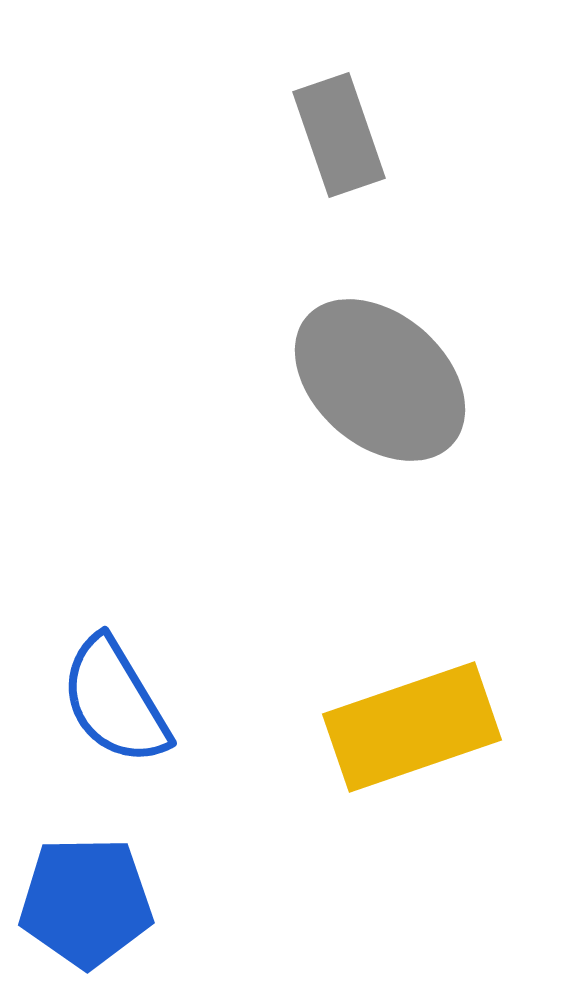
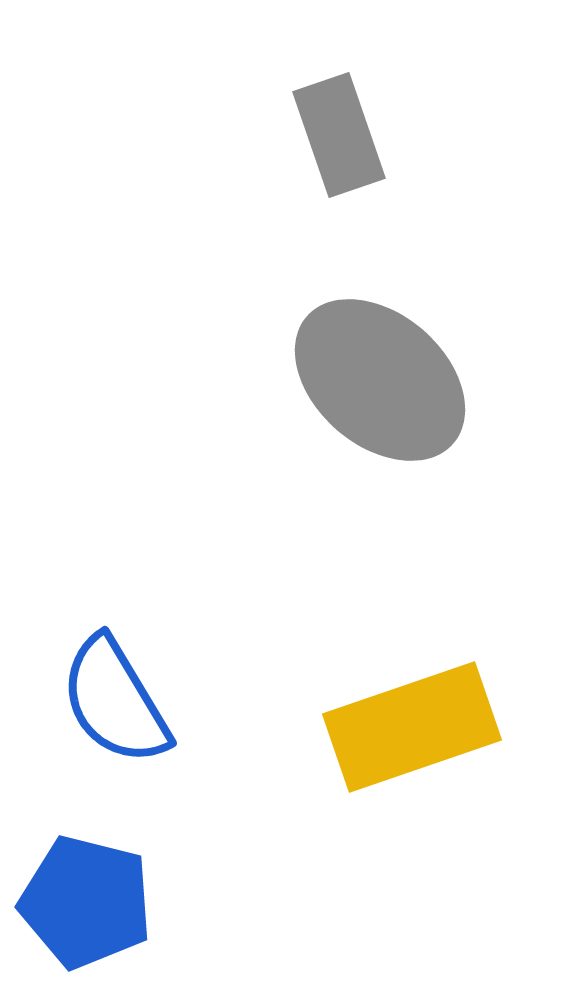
blue pentagon: rotated 15 degrees clockwise
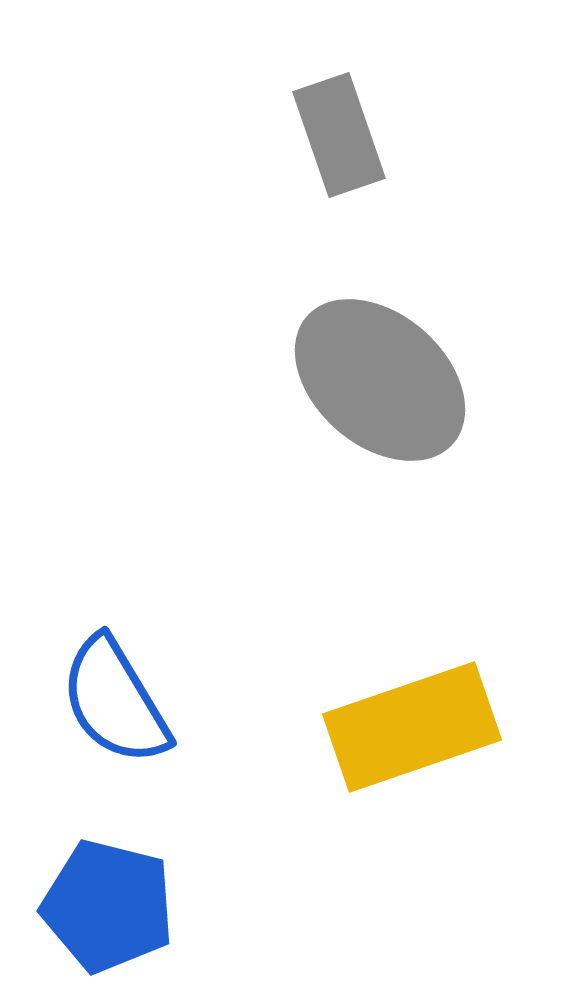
blue pentagon: moved 22 px right, 4 px down
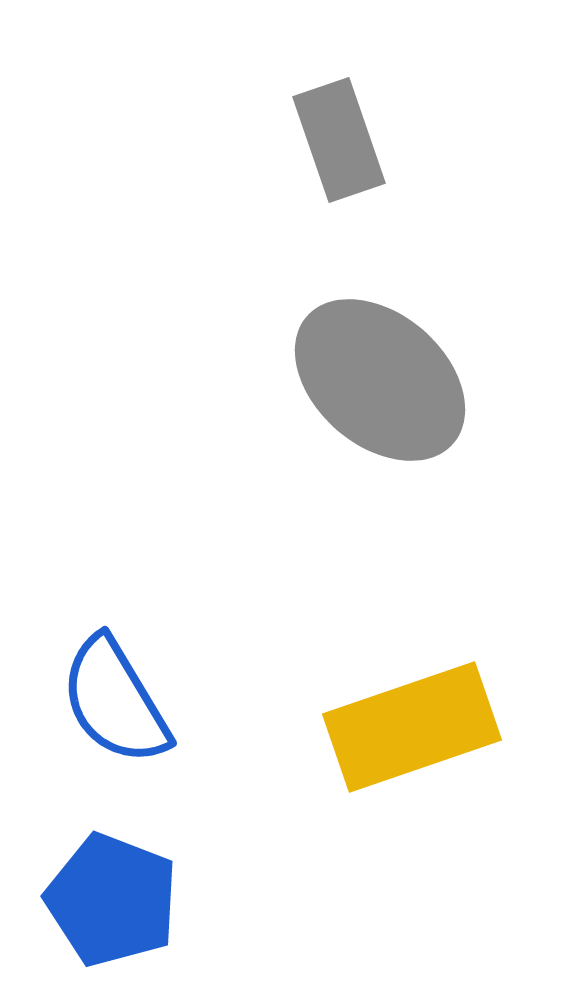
gray rectangle: moved 5 px down
blue pentagon: moved 4 px right, 6 px up; rotated 7 degrees clockwise
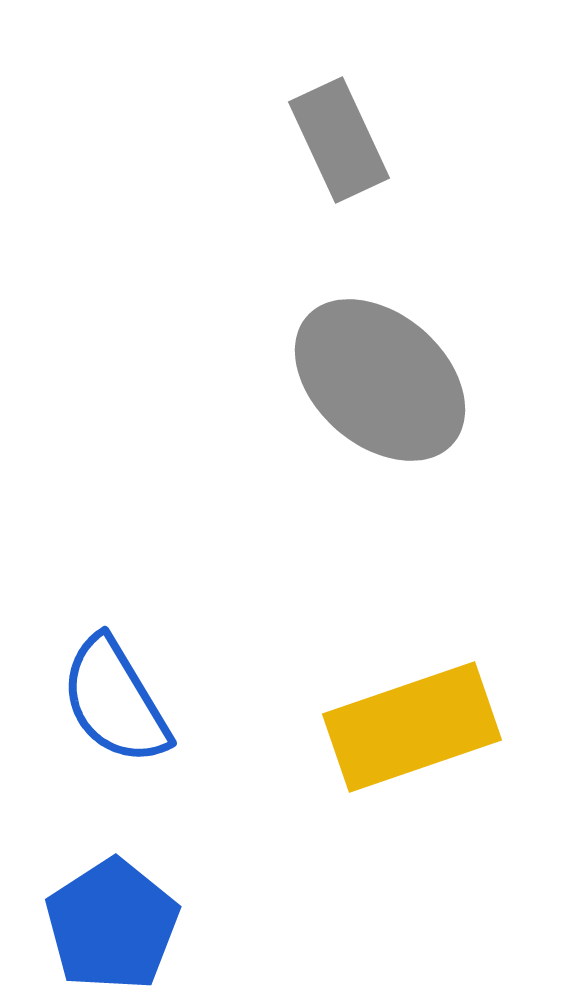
gray rectangle: rotated 6 degrees counterclockwise
blue pentagon: moved 25 px down; rotated 18 degrees clockwise
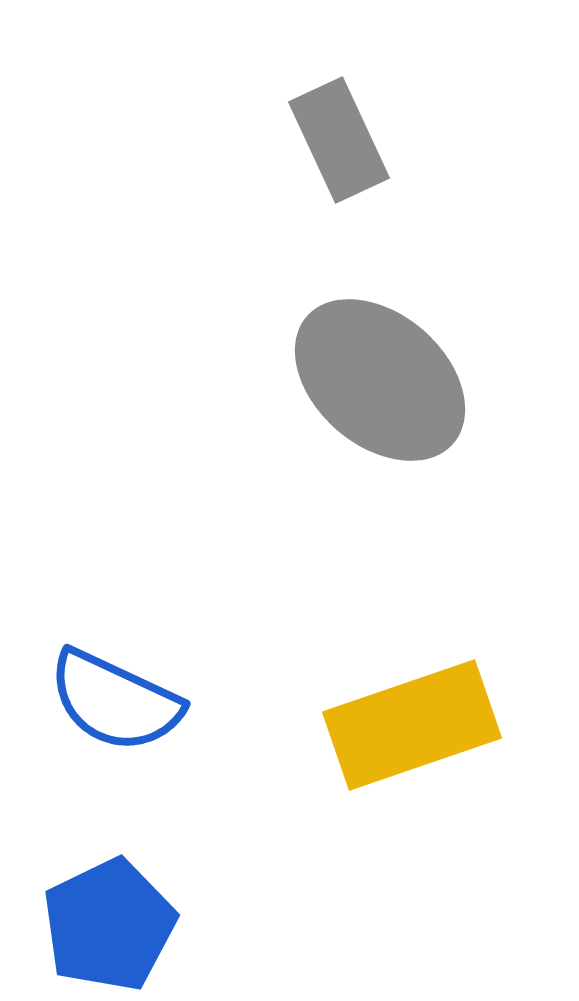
blue semicircle: rotated 34 degrees counterclockwise
yellow rectangle: moved 2 px up
blue pentagon: moved 3 px left; rotated 7 degrees clockwise
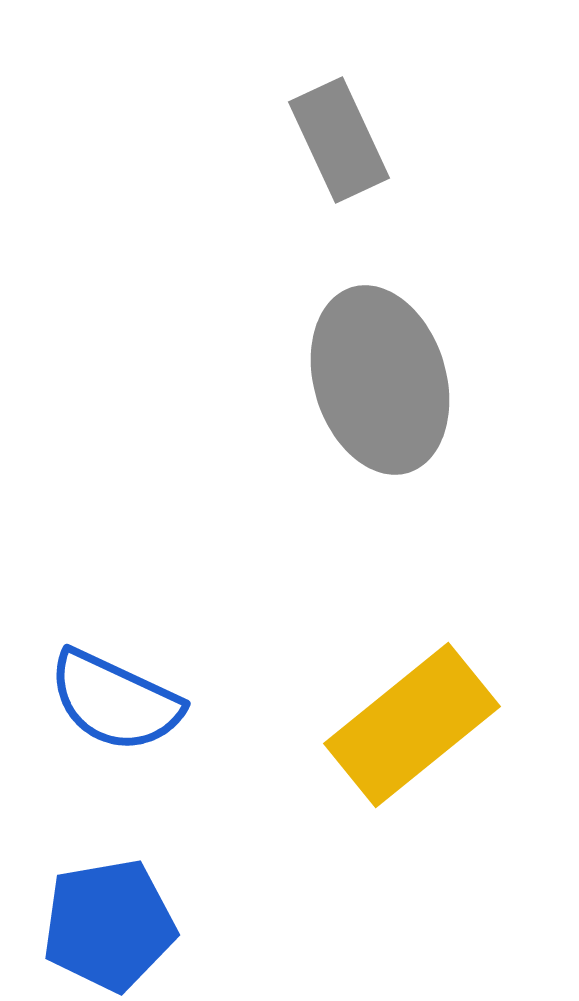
gray ellipse: rotated 32 degrees clockwise
yellow rectangle: rotated 20 degrees counterclockwise
blue pentagon: rotated 16 degrees clockwise
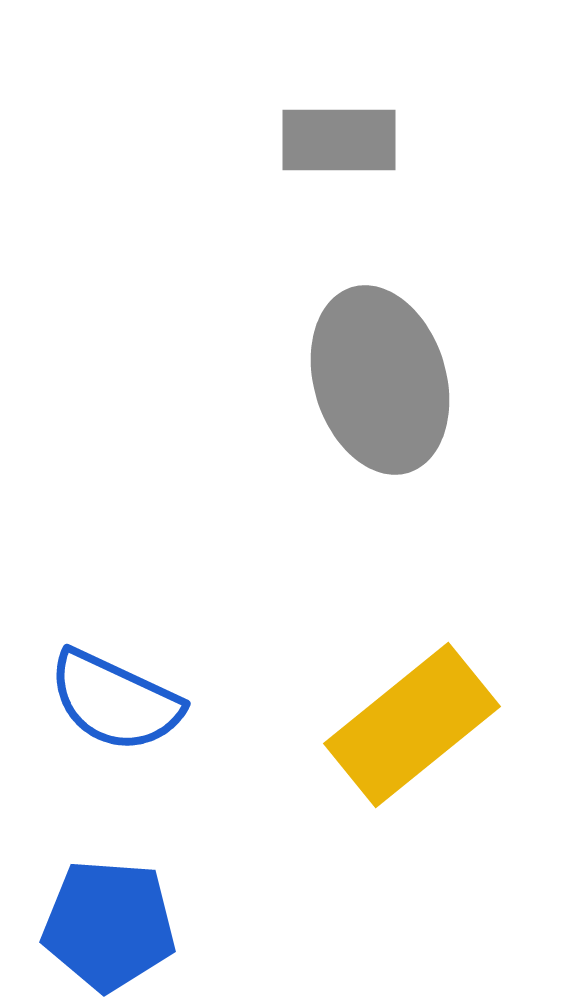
gray rectangle: rotated 65 degrees counterclockwise
blue pentagon: rotated 14 degrees clockwise
